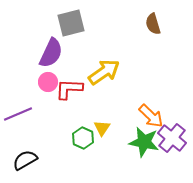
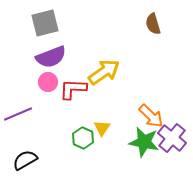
gray square: moved 26 px left
purple semicircle: moved 4 px down; rotated 44 degrees clockwise
red L-shape: moved 4 px right
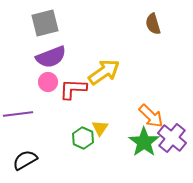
purple line: rotated 16 degrees clockwise
yellow triangle: moved 2 px left
green star: rotated 24 degrees clockwise
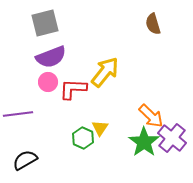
yellow arrow: moved 1 px right; rotated 16 degrees counterclockwise
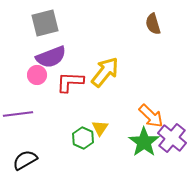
pink circle: moved 11 px left, 7 px up
red L-shape: moved 3 px left, 7 px up
